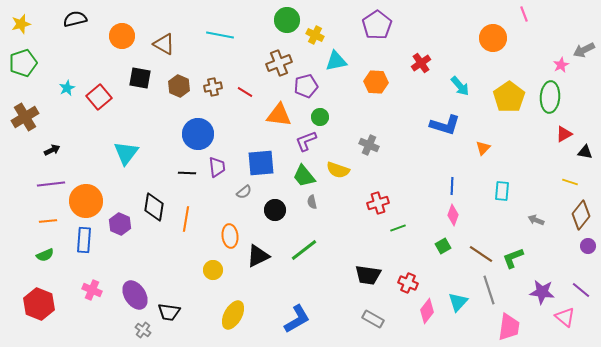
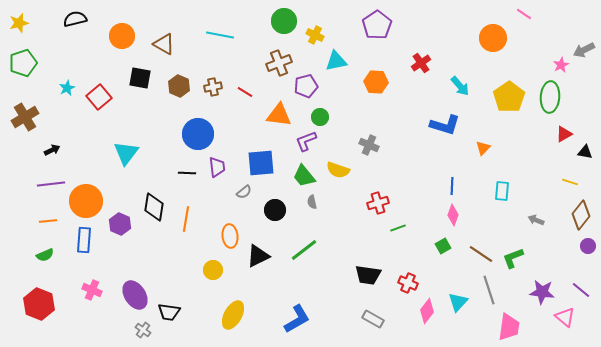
pink line at (524, 14): rotated 35 degrees counterclockwise
green circle at (287, 20): moved 3 px left, 1 px down
yellow star at (21, 24): moved 2 px left, 1 px up
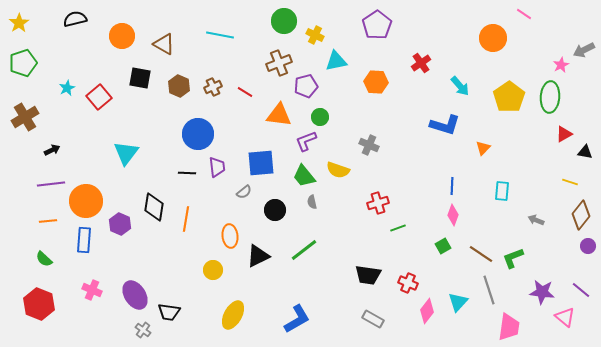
yellow star at (19, 23): rotated 18 degrees counterclockwise
brown cross at (213, 87): rotated 12 degrees counterclockwise
green semicircle at (45, 255): moved 1 px left, 4 px down; rotated 66 degrees clockwise
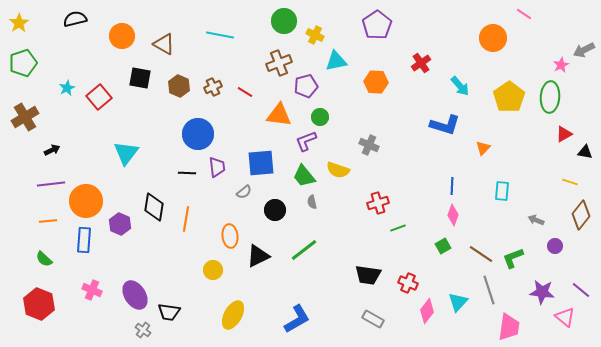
purple circle at (588, 246): moved 33 px left
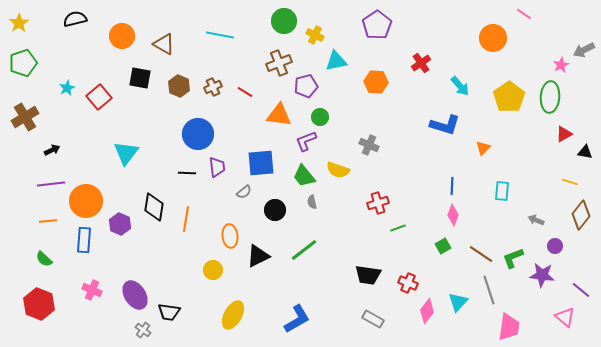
purple star at (542, 292): moved 17 px up
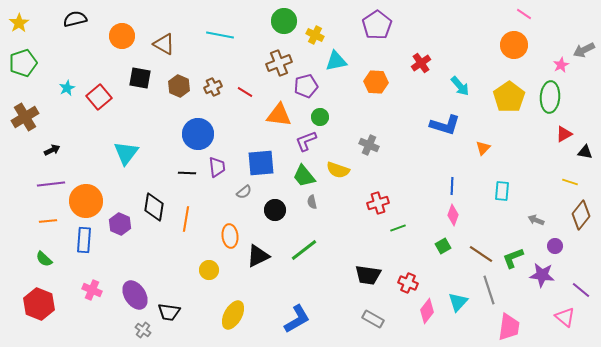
orange circle at (493, 38): moved 21 px right, 7 px down
yellow circle at (213, 270): moved 4 px left
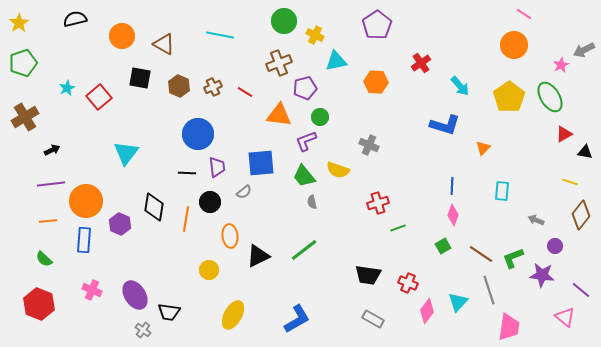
purple pentagon at (306, 86): moved 1 px left, 2 px down
green ellipse at (550, 97): rotated 36 degrees counterclockwise
black circle at (275, 210): moved 65 px left, 8 px up
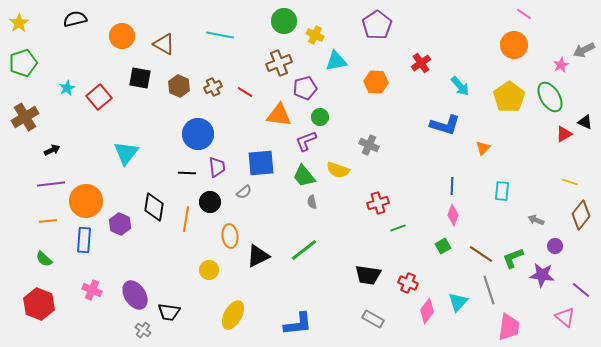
black triangle at (585, 152): moved 30 px up; rotated 14 degrees clockwise
blue L-shape at (297, 319): moved 1 px right, 5 px down; rotated 24 degrees clockwise
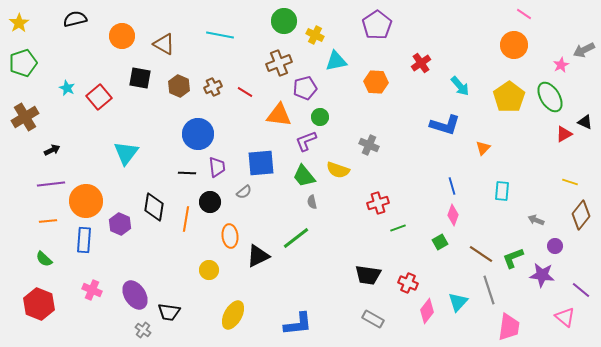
cyan star at (67, 88): rotated 21 degrees counterclockwise
blue line at (452, 186): rotated 18 degrees counterclockwise
green square at (443, 246): moved 3 px left, 4 px up
green line at (304, 250): moved 8 px left, 12 px up
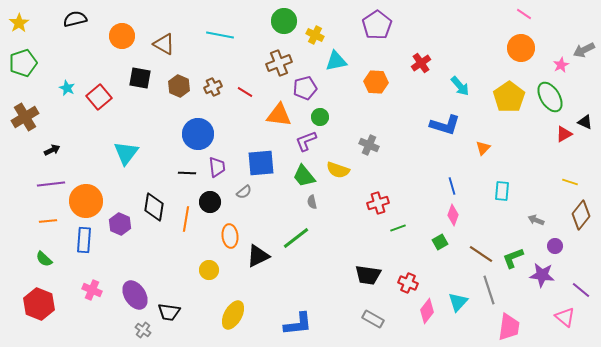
orange circle at (514, 45): moved 7 px right, 3 px down
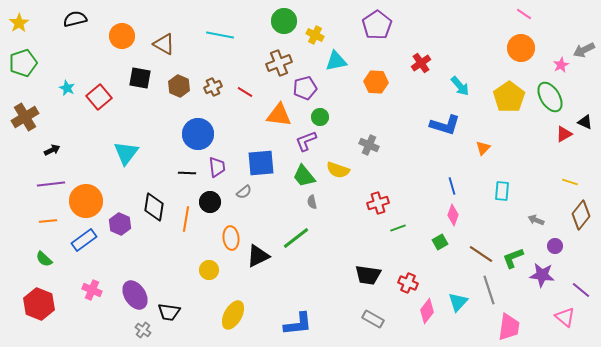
orange ellipse at (230, 236): moved 1 px right, 2 px down
blue rectangle at (84, 240): rotated 50 degrees clockwise
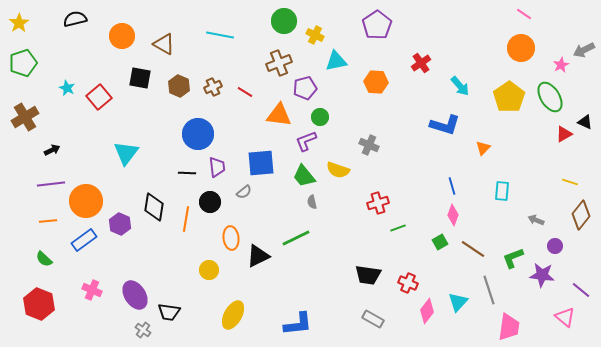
green line at (296, 238): rotated 12 degrees clockwise
brown line at (481, 254): moved 8 px left, 5 px up
